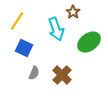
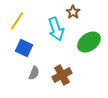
brown cross: rotated 18 degrees clockwise
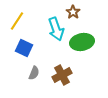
green ellipse: moved 7 px left; rotated 25 degrees clockwise
